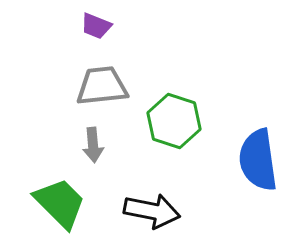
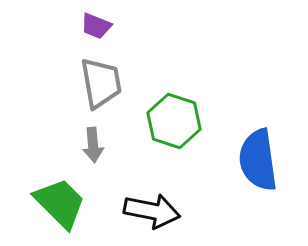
gray trapezoid: moved 1 px left, 3 px up; rotated 86 degrees clockwise
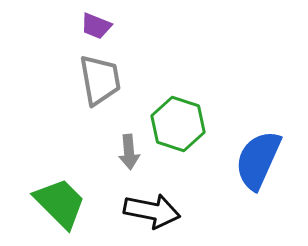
gray trapezoid: moved 1 px left, 3 px up
green hexagon: moved 4 px right, 3 px down
gray arrow: moved 36 px right, 7 px down
blue semicircle: rotated 32 degrees clockwise
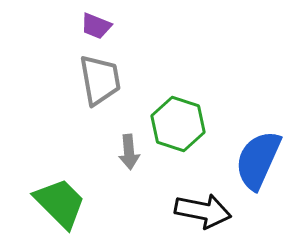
black arrow: moved 51 px right
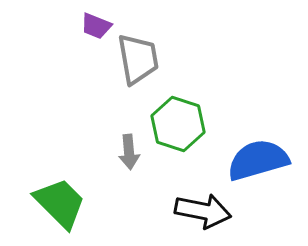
gray trapezoid: moved 38 px right, 21 px up
blue semicircle: rotated 50 degrees clockwise
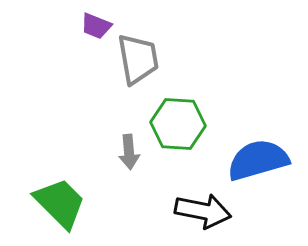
green hexagon: rotated 14 degrees counterclockwise
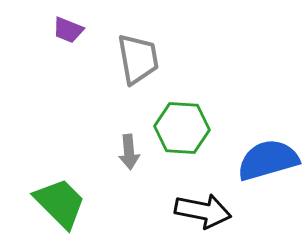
purple trapezoid: moved 28 px left, 4 px down
green hexagon: moved 4 px right, 4 px down
blue semicircle: moved 10 px right
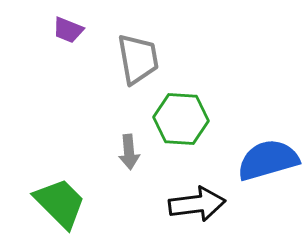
green hexagon: moved 1 px left, 9 px up
black arrow: moved 6 px left, 7 px up; rotated 18 degrees counterclockwise
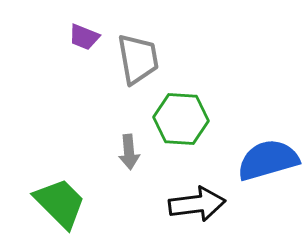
purple trapezoid: moved 16 px right, 7 px down
